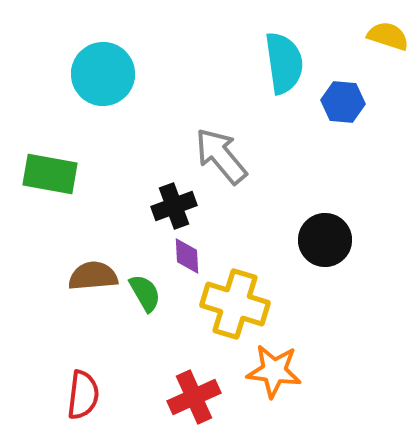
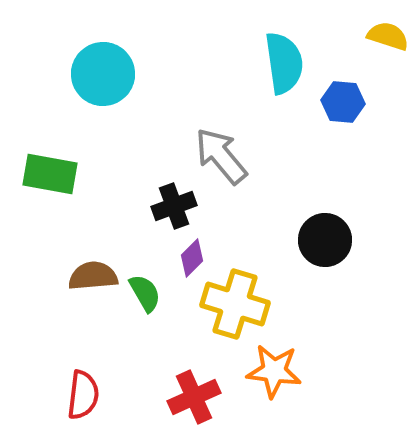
purple diamond: moved 5 px right, 2 px down; rotated 48 degrees clockwise
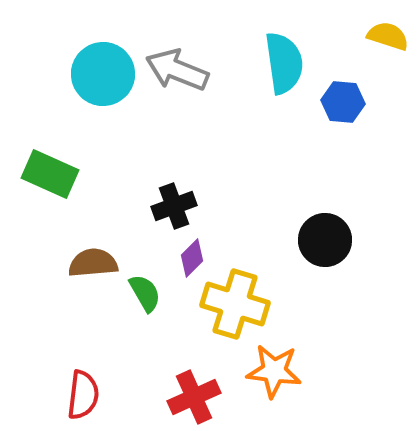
gray arrow: moved 44 px left, 86 px up; rotated 28 degrees counterclockwise
green rectangle: rotated 14 degrees clockwise
brown semicircle: moved 13 px up
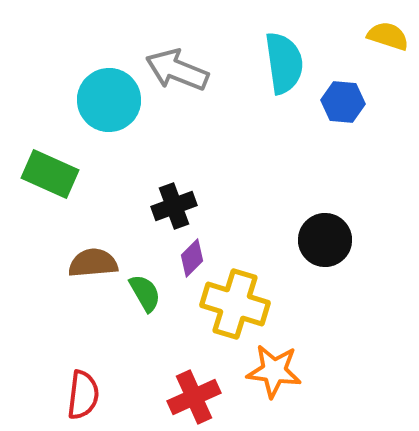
cyan circle: moved 6 px right, 26 px down
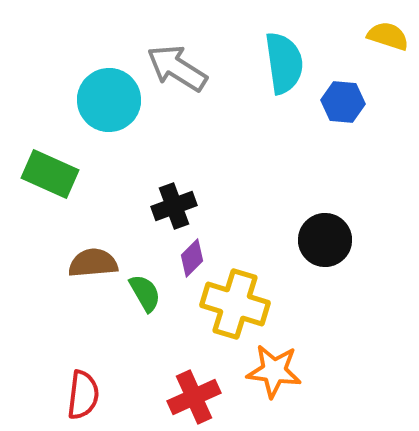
gray arrow: moved 2 px up; rotated 10 degrees clockwise
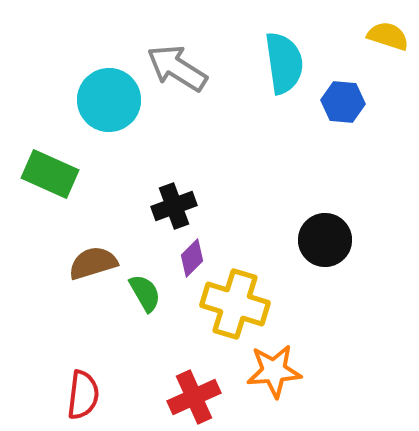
brown semicircle: rotated 12 degrees counterclockwise
orange star: rotated 12 degrees counterclockwise
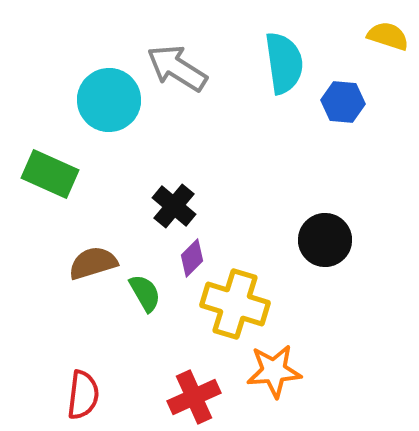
black cross: rotated 30 degrees counterclockwise
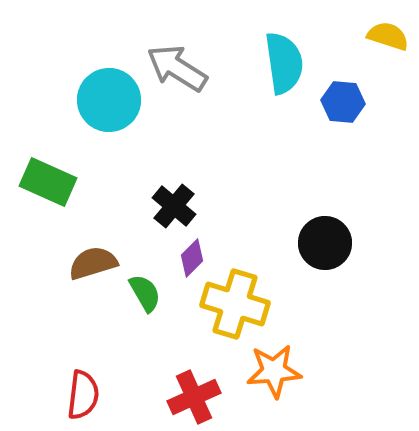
green rectangle: moved 2 px left, 8 px down
black circle: moved 3 px down
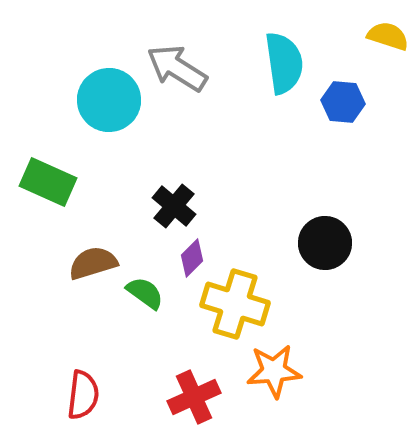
green semicircle: rotated 24 degrees counterclockwise
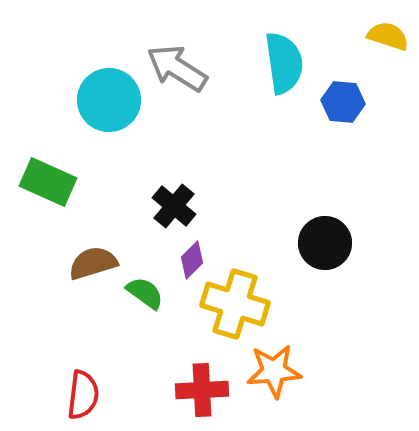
purple diamond: moved 2 px down
red cross: moved 8 px right, 7 px up; rotated 21 degrees clockwise
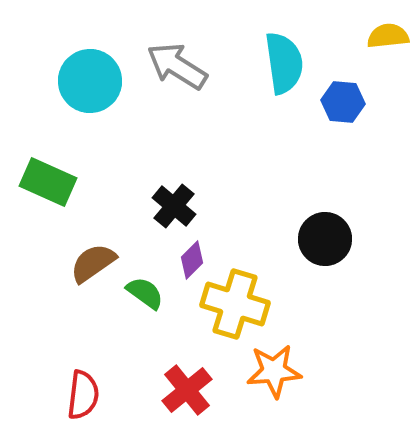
yellow semicircle: rotated 24 degrees counterclockwise
gray arrow: moved 2 px up
cyan circle: moved 19 px left, 19 px up
black circle: moved 4 px up
brown semicircle: rotated 18 degrees counterclockwise
red cross: moved 15 px left; rotated 36 degrees counterclockwise
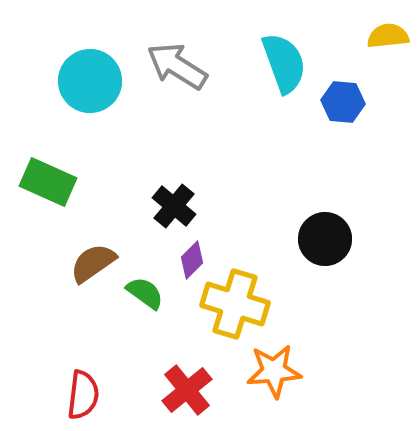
cyan semicircle: rotated 12 degrees counterclockwise
